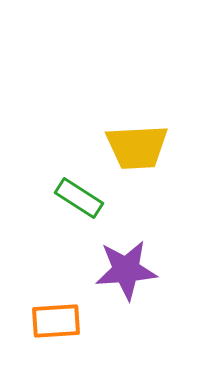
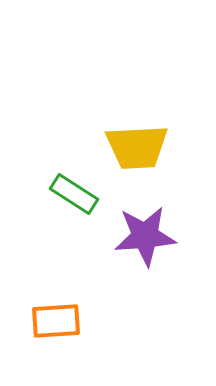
green rectangle: moved 5 px left, 4 px up
purple star: moved 19 px right, 34 px up
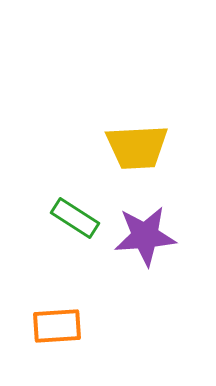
green rectangle: moved 1 px right, 24 px down
orange rectangle: moved 1 px right, 5 px down
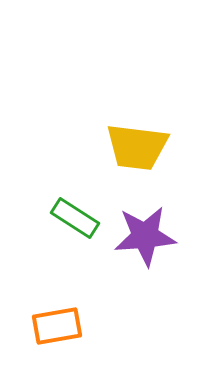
yellow trapezoid: rotated 10 degrees clockwise
orange rectangle: rotated 6 degrees counterclockwise
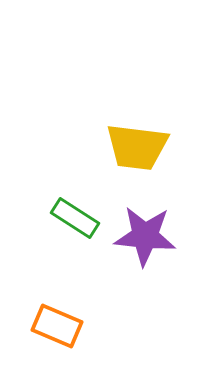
purple star: rotated 10 degrees clockwise
orange rectangle: rotated 33 degrees clockwise
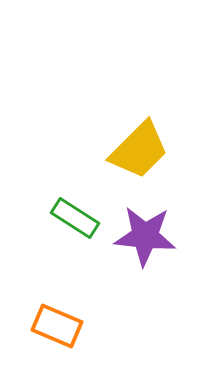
yellow trapezoid: moved 2 px right, 3 px down; rotated 52 degrees counterclockwise
